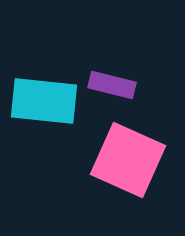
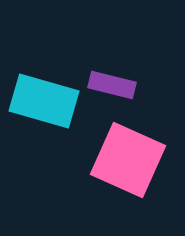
cyan rectangle: rotated 10 degrees clockwise
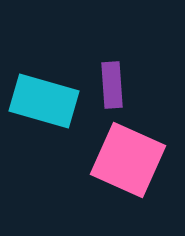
purple rectangle: rotated 72 degrees clockwise
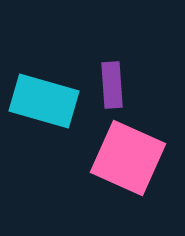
pink square: moved 2 px up
